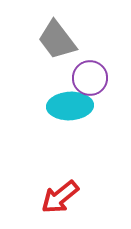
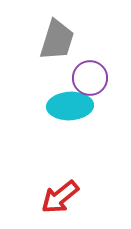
gray trapezoid: rotated 126 degrees counterclockwise
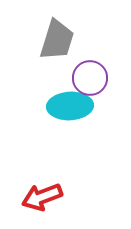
red arrow: moved 18 px left; rotated 18 degrees clockwise
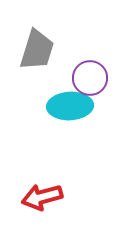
gray trapezoid: moved 20 px left, 10 px down
red arrow: rotated 6 degrees clockwise
